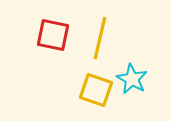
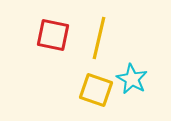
yellow line: moved 1 px left
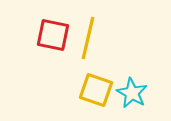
yellow line: moved 11 px left
cyan star: moved 14 px down
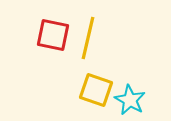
cyan star: moved 2 px left, 7 px down
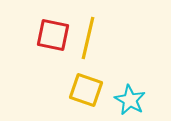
yellow square: moved 10 px left
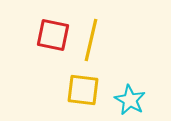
yellow line: moved 3 px right, 2 px down
yellow square: moved 3 px left; rotated 12 degrees counterclockwise
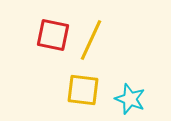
yellow line: rotated 12 degrees clockwise
cyan star: moved 1 px up; rotated 8 degrees counterclockwise
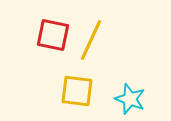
yellow square: moved 6 px left, 1 px down
